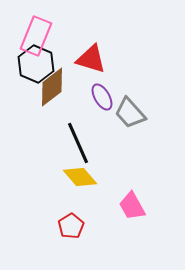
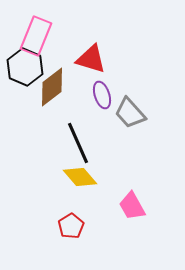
black hexagon: moved 11 px left, 3 px down
purple ellipse: moved 2 px up; rotated 12 degrees clockwise
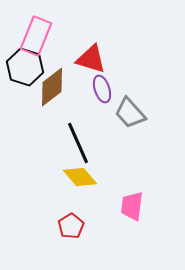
black hexagon: rotated 6 degrees counterclockwise
purple ellipse: moved 6 px up
pink trapezoid: rotated 36 degrees clockwise
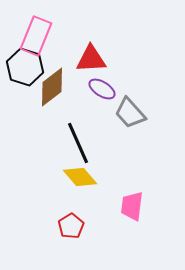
red triangle: rotated 20 degrees counterclockwise
purple ellipse: rotated 40 degrees counterclockwise
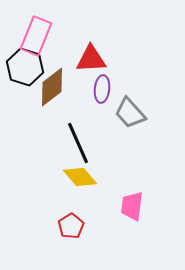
purple ellipse: rotated 64 degrees clockwise
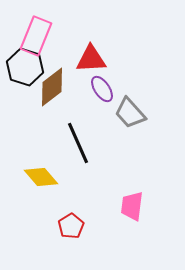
purple ellipse: rotated 40 degrees counterclockwise
yellow diamond: moved 39 px left
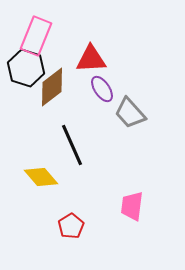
black hexagon: moved 1 px right, 1 px down
black line: moved 6 px left, 2 px down
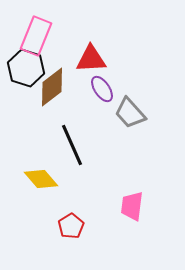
yellow diamond: moved 2 px down
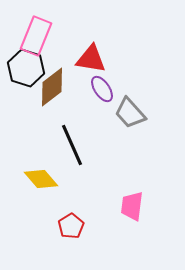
red triangle: rotated 12 degrees clockwise
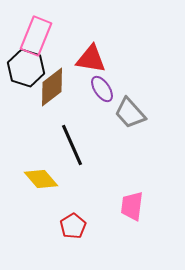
red pentagon: moved 2 px right
